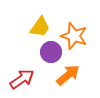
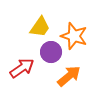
orange arrow: moved 1 px right, 1 px down
red arrow: moved 11 px up
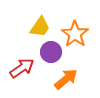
orange star: moved 1 px right, 2 px up; rotated 16 degrees clockwise
orange arrow: moved 3 px left, 3 px down
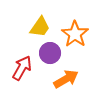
purple circle: moved 1 px left, 1 px down
red arrow: rotated 25 degrees counterclockwise
orange arrow: rotated 10 degrees clockwise
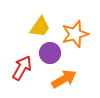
orange star: rotated 20 degrees clockwise
orange arrow: moved 2 px left
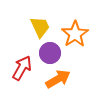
yellow trapezoid: rotated 60 degrees counterclockwise
orange star: rotated 16 degrees counterclockwise
orange arrow: moved 6 px left
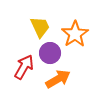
red arrow: moved 2 px right, 1 px up
